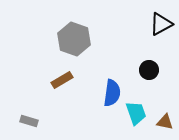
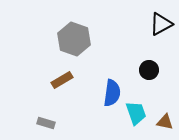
gray rectangle: moved 17 px right, 2 px down
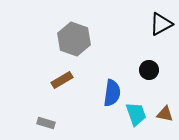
cyan trapezoid: moved 1 px down
brown triangle: moved 8 px up
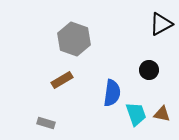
brown triangle: moved 3 px left
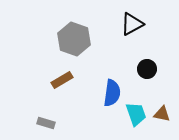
black triangle: moved 29 px left
black circle: moved 2 px left, 1 px up
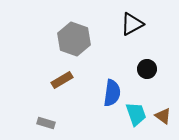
brown triangle: moved 1 px right, 2 px down; rotated 24 degrees clockwise
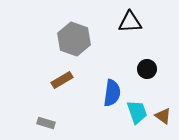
black triangle: moved 2 px left, 2 px up; rotated 25 degrees clockwise
cyan trapezoid: moved 1 px right, 2 px up
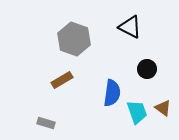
black triangle: moved 5 px down; rotated 30 degrees clockwise
brown triangle: moved 8 px up
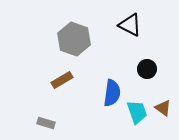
black triangle: moved 2 px up
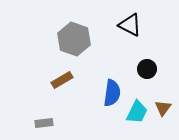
brown triangle: rotated 30 degrees clockwise
cyan trapezoid: rotated 45 degrees clockwise
gray rectangle: moved 2 px left; rotated 24 degrees counterclockwise
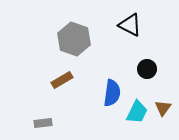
gray rectangle: moved 1 px left
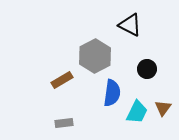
gray hexagon: moved 21 px right, 17 px down; rotated 12 degrees clockwise
gray rectangle: moved 21 px right
